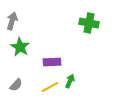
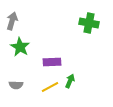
gray semicircle: rotated 48 degrees clockwise
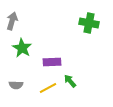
green star: moved 2 px right, 1 px down
green arrow: rotated 64 degrees counterclockwise
yellow line: moved 2 px left, 1 px down
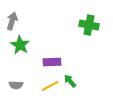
green cross: moved 2 px down
green star: moved 2 px left, 3 px up
yellow line: moved 2 px right, 2 px up
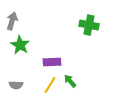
yellow line: moved 1 px up; rotated 30 degrees counterclockwise
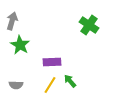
green cross: rotated 24 degrees clockwise
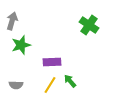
green star: moved 1 px right; rotated 24 degrees clockwise
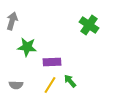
green star: moved 6 px right, 2 px down; rotated 24 degrees clockwise
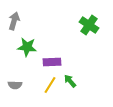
gray arrow: moved 2 px right
gray semicircle: moved 1 px left
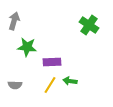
green arrow: rotated 40 degrees counterclockwise
